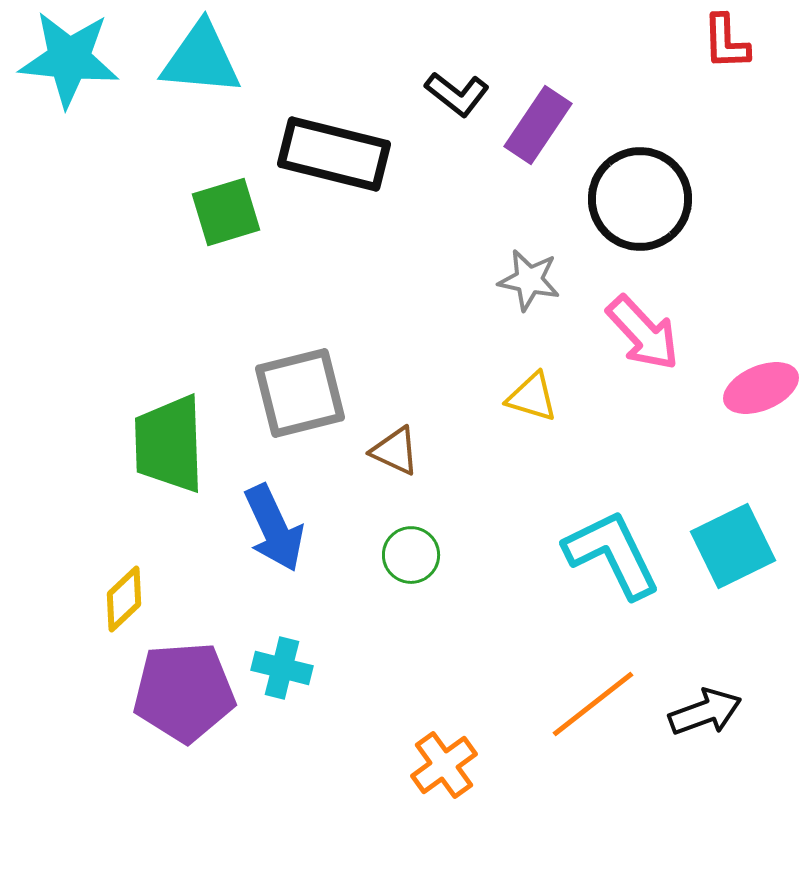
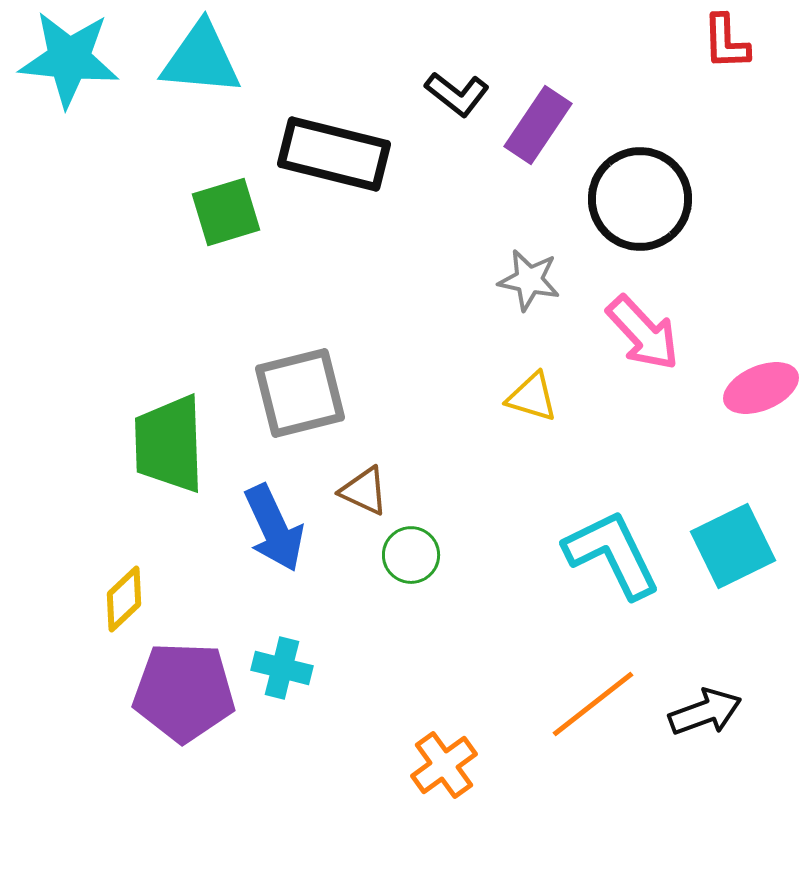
brown triangle: moved 31 px left, 40 px down
purple pentagon: rotated 6 degrees clockwise
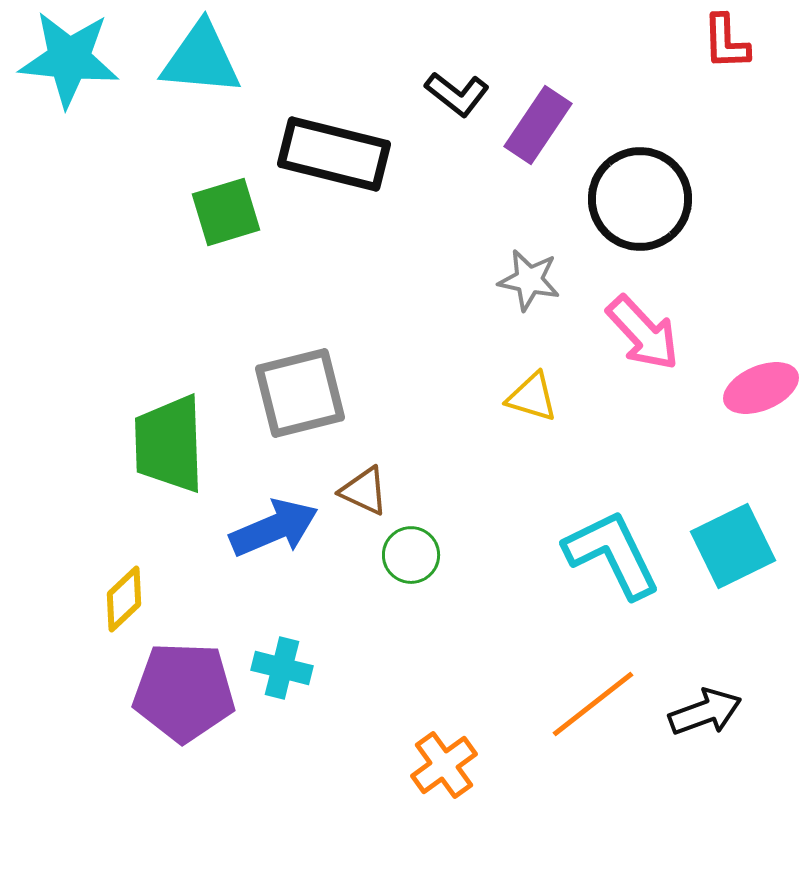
blue arrow: rotated 88 degrees counterclockwise
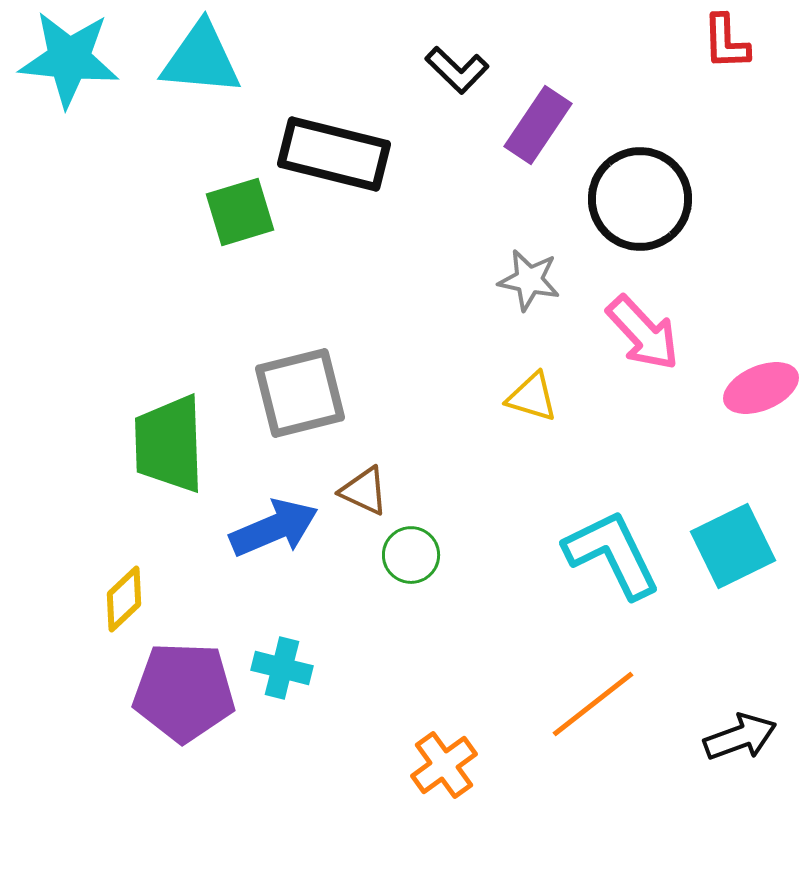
black L-shape: moved 24 px up; rotated 6 degrees clockwise
green square: moved 14 px right
black arrow: moved 35 px right, 25 px down
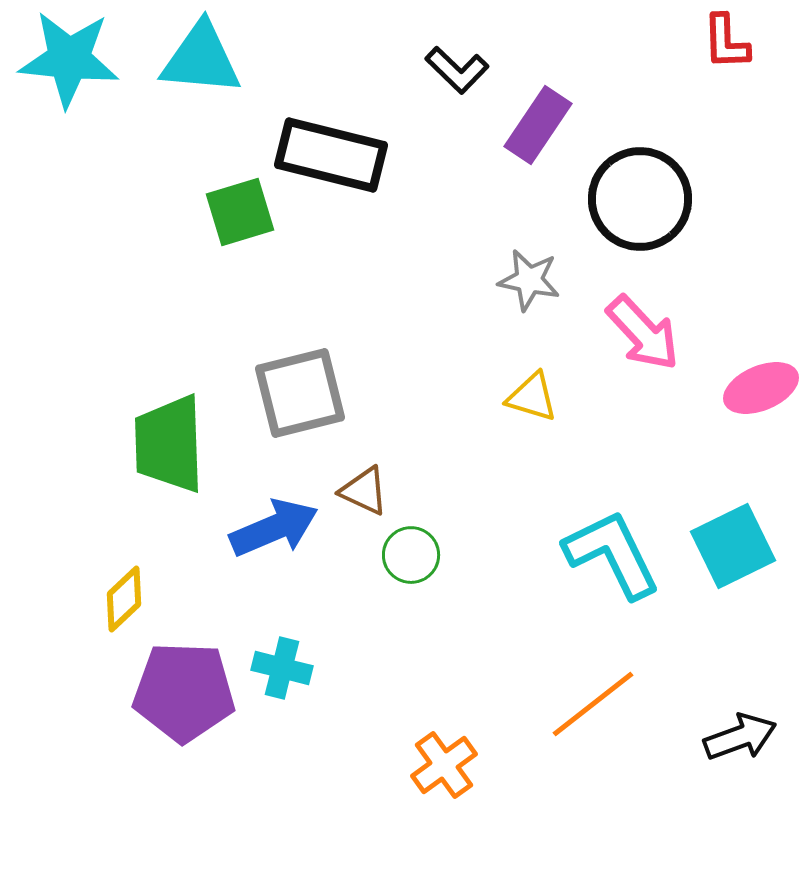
black rectangle: moved 3 px left, 1 px down
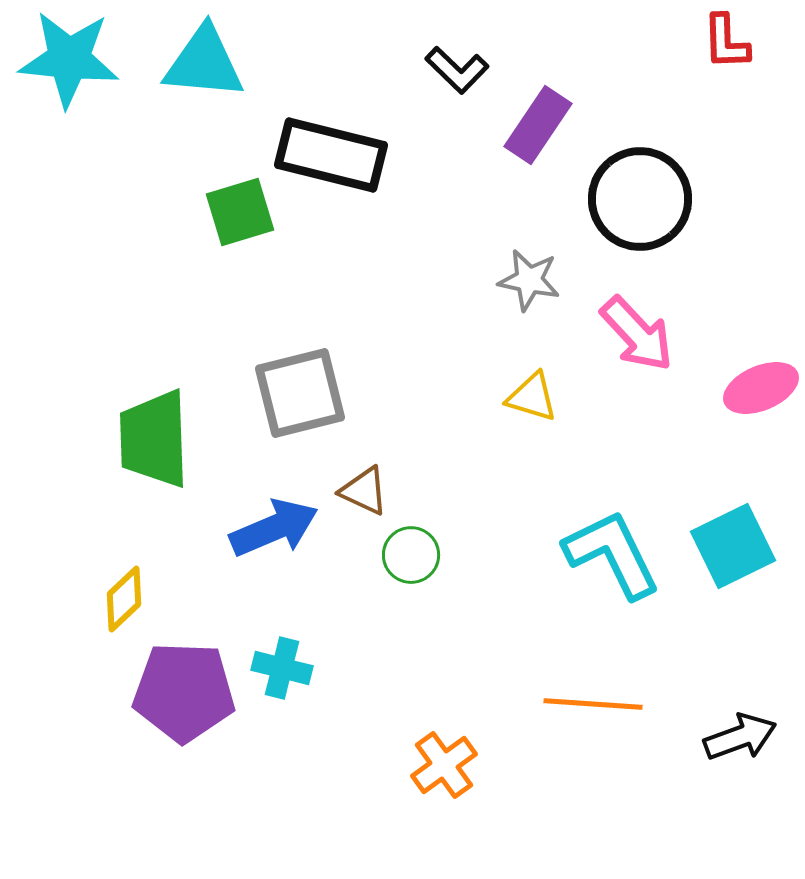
cyan triangle: moved 3 px right, 4 px down
pink arrow: moved 6 px left, 1 px down
green trapezoid: moved 15 px left, 5 px up
orange line: rotated 42 degrees clockwise
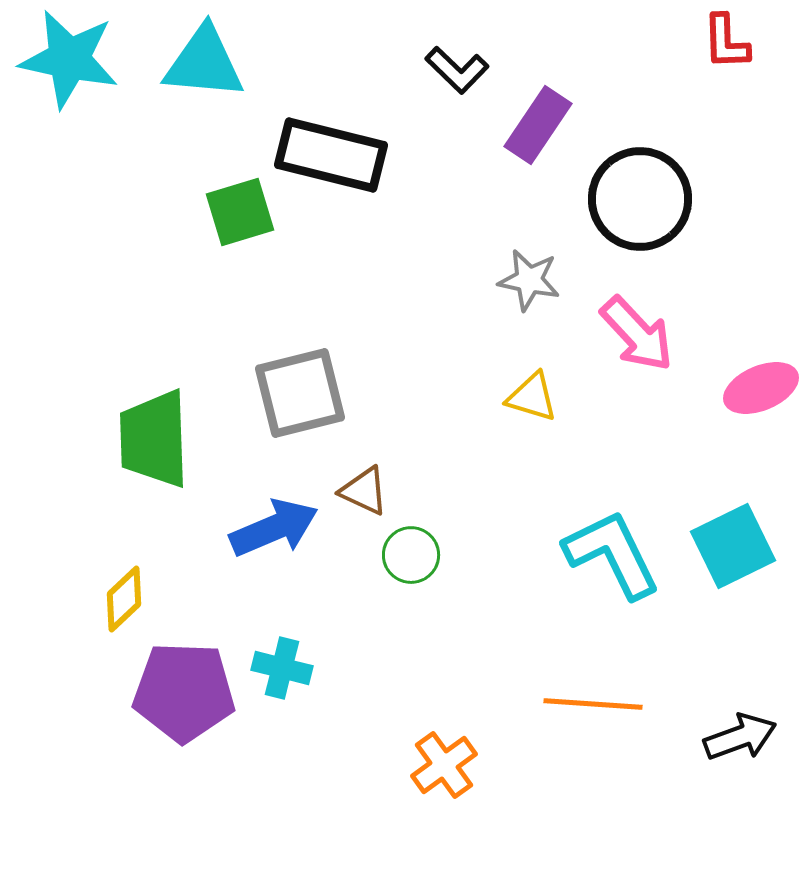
cyan star: rotated 6 degrees clockwise
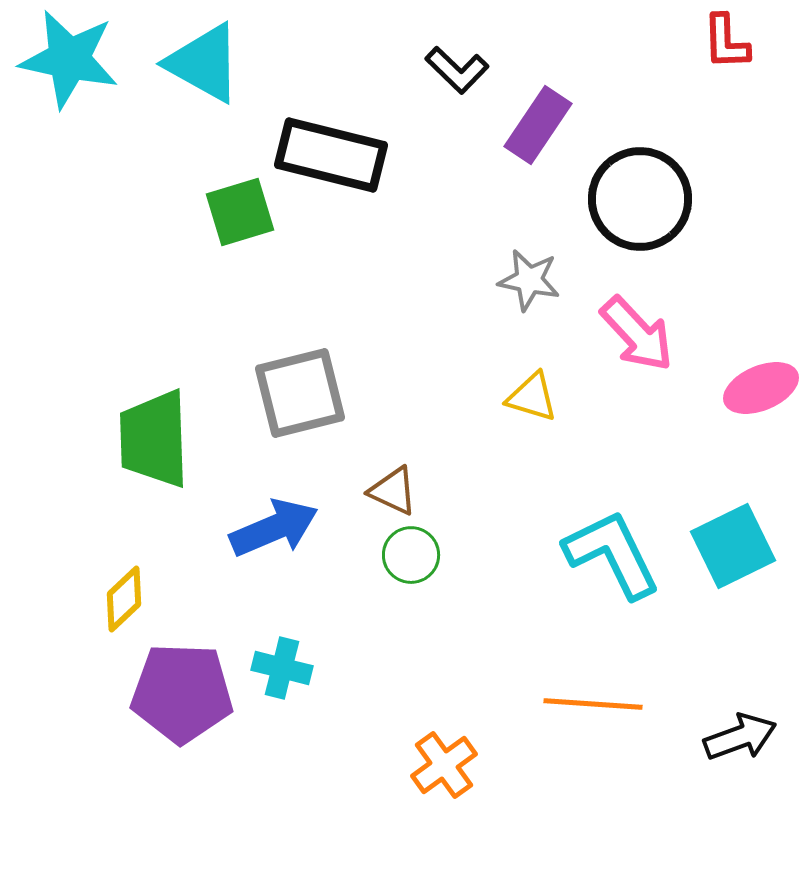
cyan triangle: rotated 24 degrees clockwise
brown triangle: moved 29 px right
purple pentagon: moved 2 px left, 1 px down
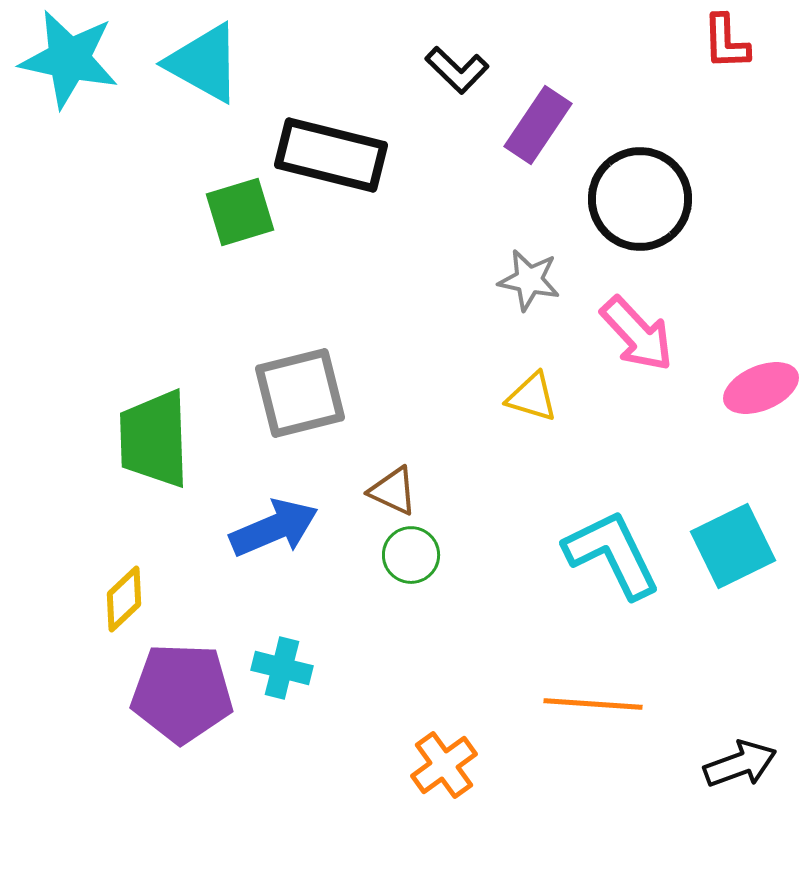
black arrow: moved 27 px down
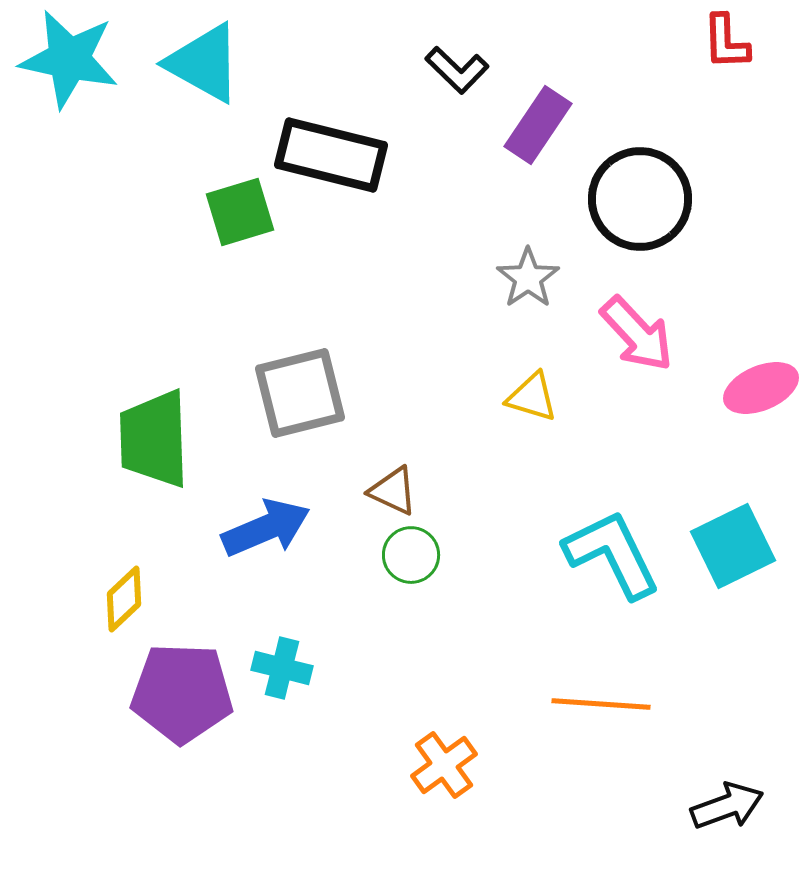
gray star: moved 1 px left, 2 px up; rotated 26 degrees clockwise
blue arrow: moved 8 px left
orange line: moved 8 px right
black arrow: moved 13 px left, 42 px down
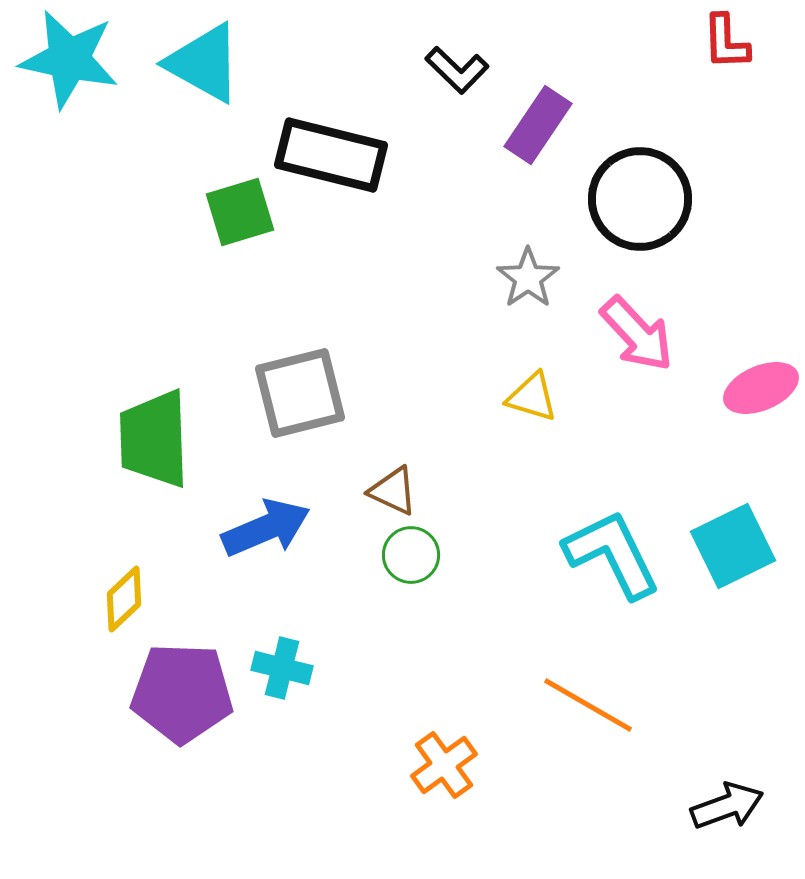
orange line: moved 13 px left, 1 px down; rotated 26 degrees clockwise
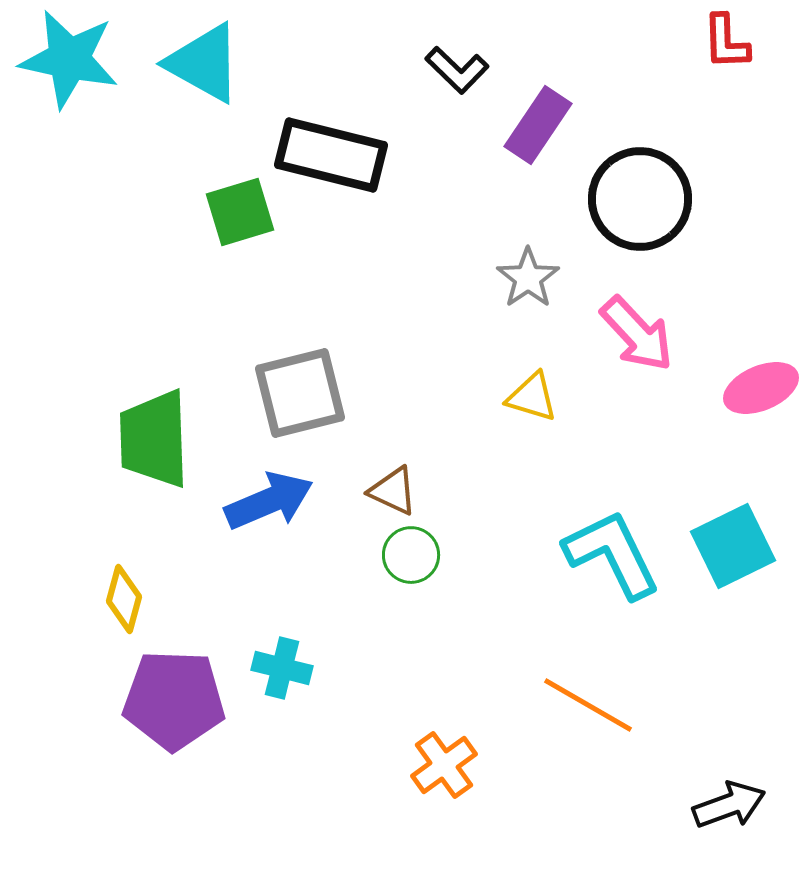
blue arrow: moved 3 px right, 27 px up
yellow diamond: rotated 32 degrees counterclockwise
purple pentagon: moved 8 px left, 7 px down
black arrow: moved 2 px right, 1 px up
